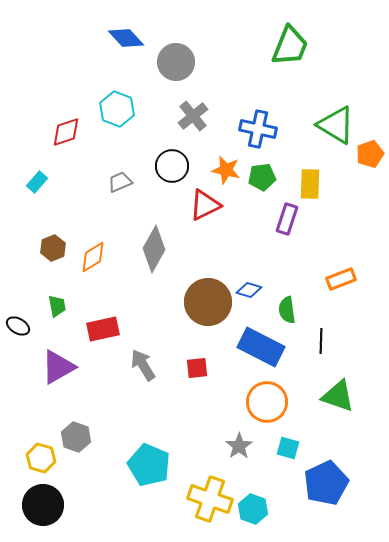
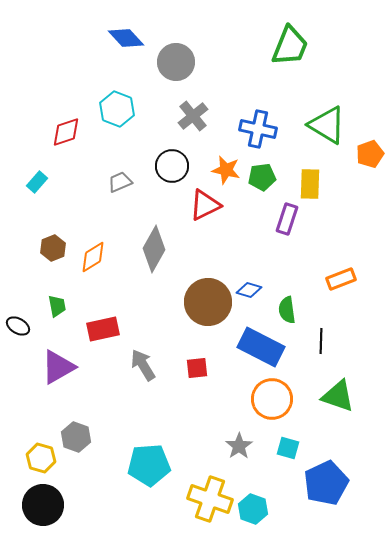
green triangle at (336, 125): moved 9 px left
orange circle at (267, 402): moved 5 px right, 3 px up
cyan pentagon at (149, 465): rotated 27 degrees counterclockwise
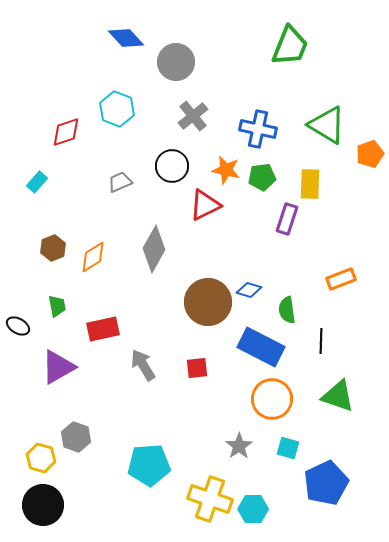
cyan hexagon at (253, 509): rotated 20 degrees counterclockwise
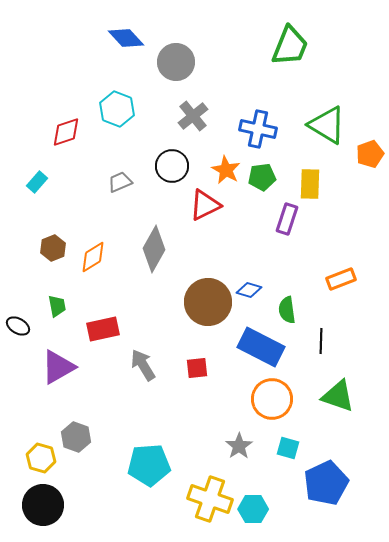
orange star at (226, 170): rotated 16 degrees clockwise
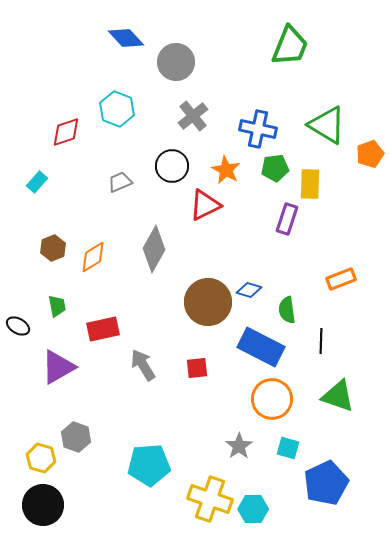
green pentagon at (262, 177): moved 13 px right, 9 px up
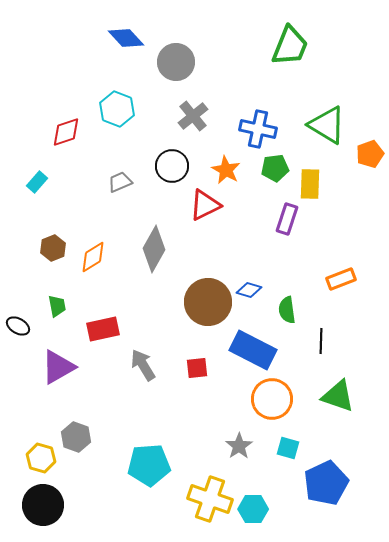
blue rectangle at (261, 347): moved 8 px left, 3 px down
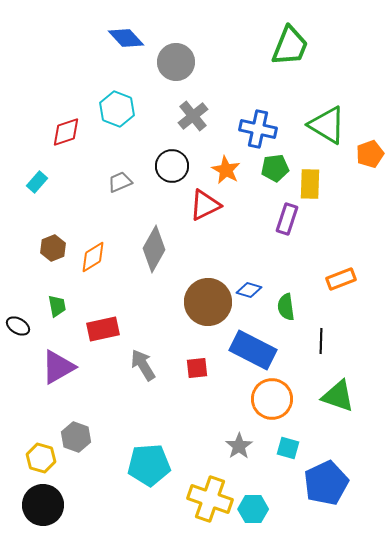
green semicircle at (287, 310): moved 1 px left, 3 px up
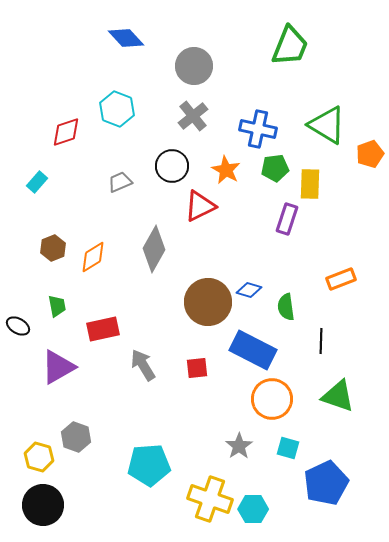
gray circle at (176, 62): moved 18 px right, 4 px down
red triangle at (205, 205): moved 5 px left, 1 px down
yellow hexagon at (41, 458): moved 2 px left, 1 px up
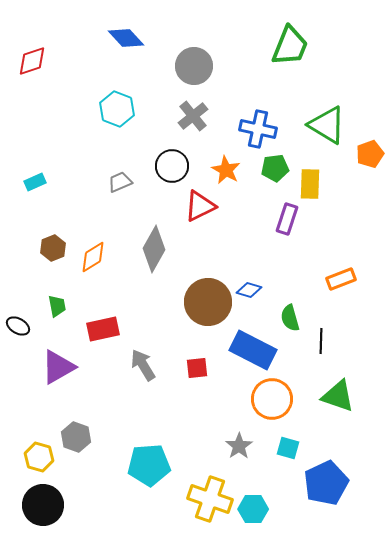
red diamond at (66, 132): moved 34 px left, 71 px up
cyan rectangle at (37, 182): moved 2 px left; rotated 25 degrees clockwise
green semicircle at (286, 307): moved 4 px right, 11 px down; rotated 8 degrees counterclockwise
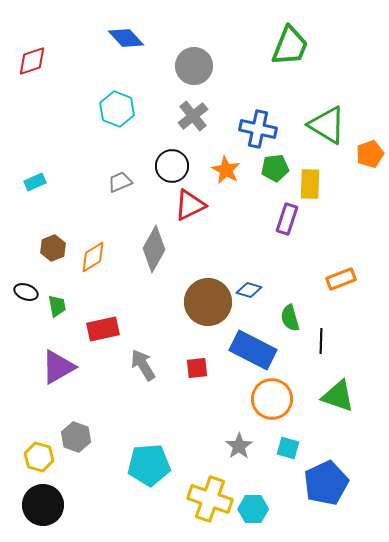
red triangle at (200, 206): moved 10 px left, 1 px up
black ellipse at (18, 326): moved 8 px right, 34 px up; rotated 10 degrees counterclockwise
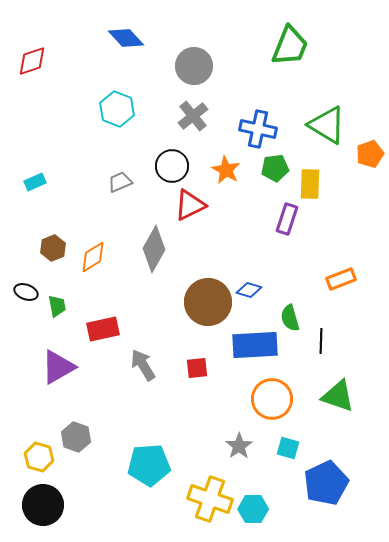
blue rectangle at (253, 350): moved 2 px right, 5 px up; rotated 30 degrees counterclockwise
